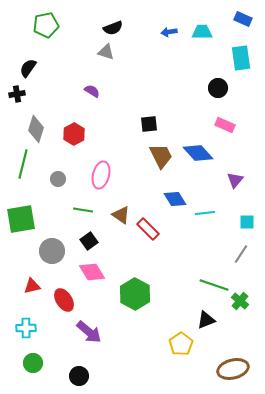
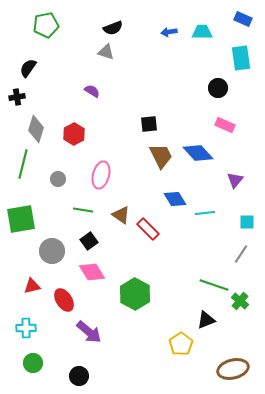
black cross at (17, 94): moved 3 px down
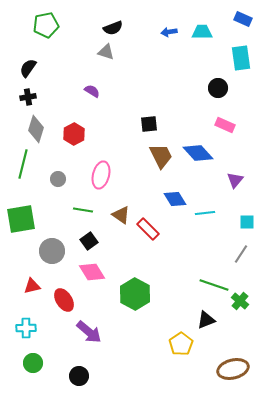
black cross at (17, 97): moved 11 px right
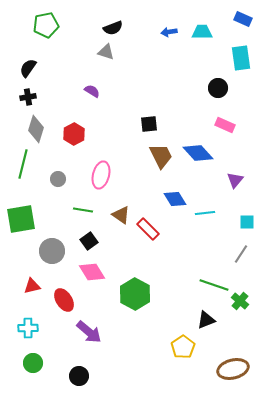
cyan cross at (26, 328): moved 2 px right
yellow pentagon at (181, 344): moved 2 px right, 3 px down
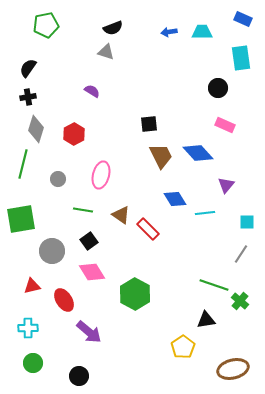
purple triangle at (235, 180): moved 9 px left, 5 px down
black triangle at (206, 320): rotated 12 degrees clockwise
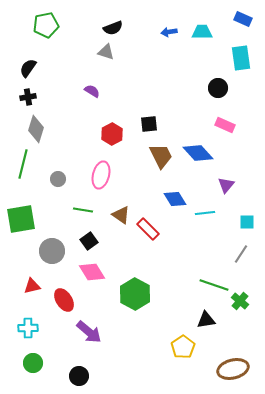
red hexagon at (74, 134): moved 38 px right
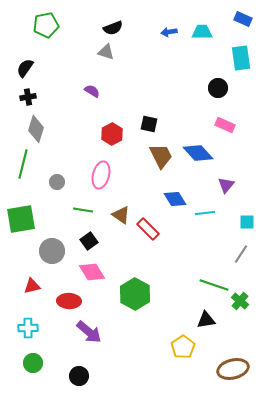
black semicircle at (28, 68): moved 3 px left
black square at (149, 124): rotated 18 degrees clockwise
gray circle at (58, 179): moved 1 px left, 3 px down
red ellipse at (64, 300): moved 5 px right, 1 px down; rotated 55 degrees counterclockwise
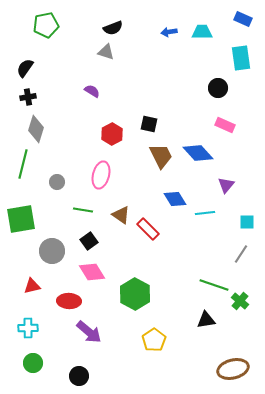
yellow pentagon at (183, 347): moved 29 px left, 7 px up
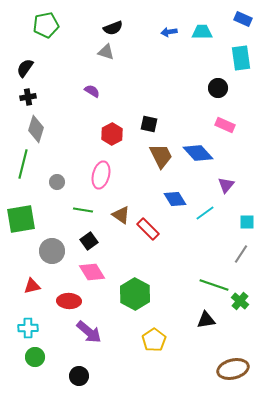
cyan line at (205, 213): rotated 30 degrees counterclockwise
green circle at (33, 363): moved 2 px right, 6 px up
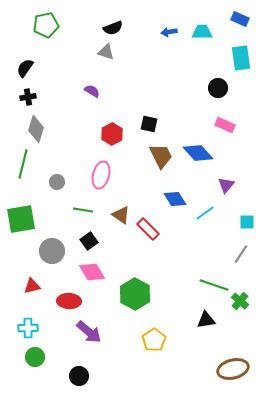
blue rectangle at (243, 19): moved 3 px left
